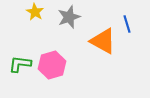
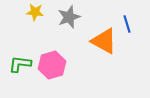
yellow star: rotated 24 degrees counterclockwise
orange triangle: moved 1 px right
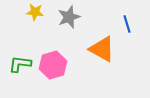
orange triangle: moved 2 px left, 8 px down
pink hexagon: moved 1 px right
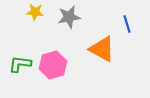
gray star: rotated 10 degrees clockwise
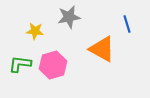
yellow star: moved 19 px down
